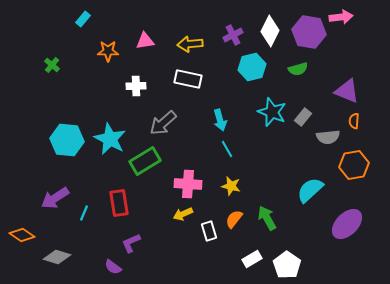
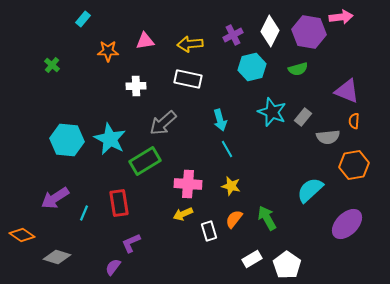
purple semicircle at (113, 267): rotated 90 degrees clockwise
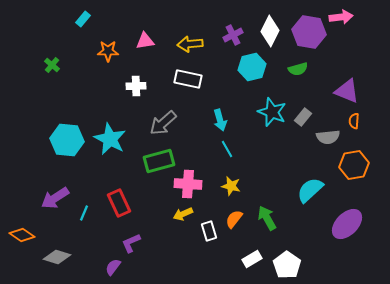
green rectangle at (145, 161): moved 14 px right; rotated 16 degrees clockwise
red rectangle at (119, 203): rotated 16 degrees counterclockwise
